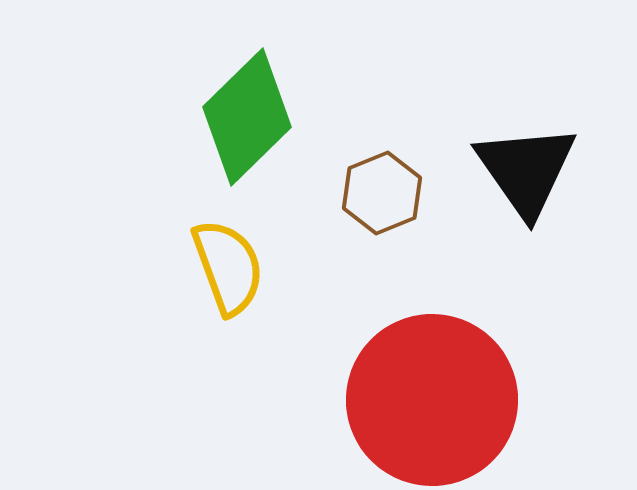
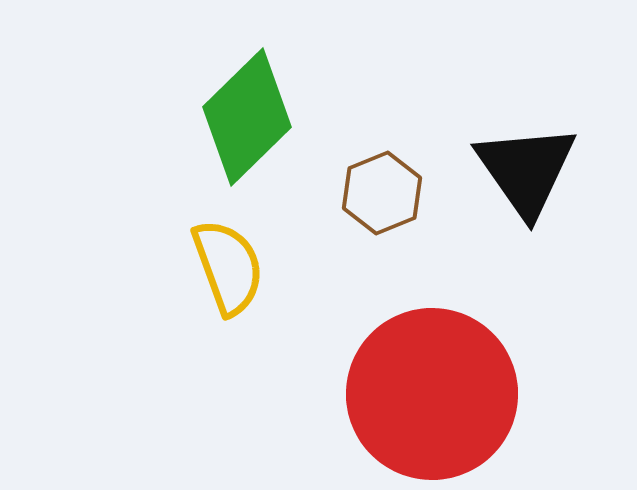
red circle: moved 6 px up
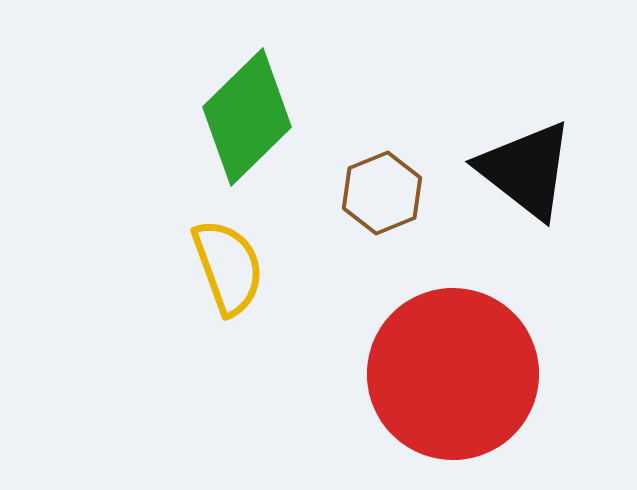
black triangle: rotated 17 degrees counterclockwise
red circle: moved 21 px right, 20 px up
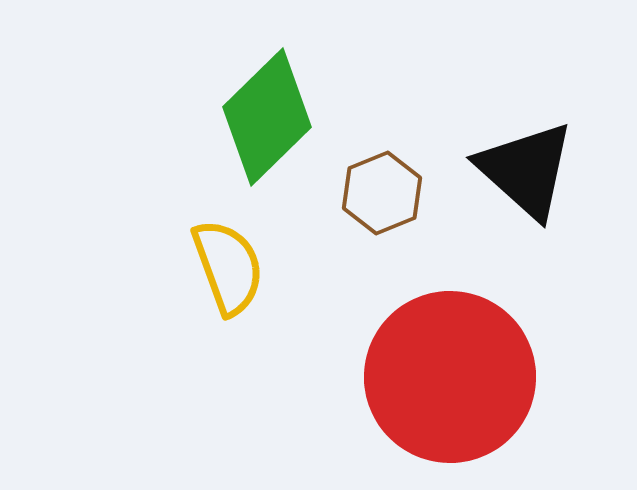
green diamond: moved 20 px right
black triangle: rotated 4 degrees clockwise
red circle: moved 3 px left, 3 px down
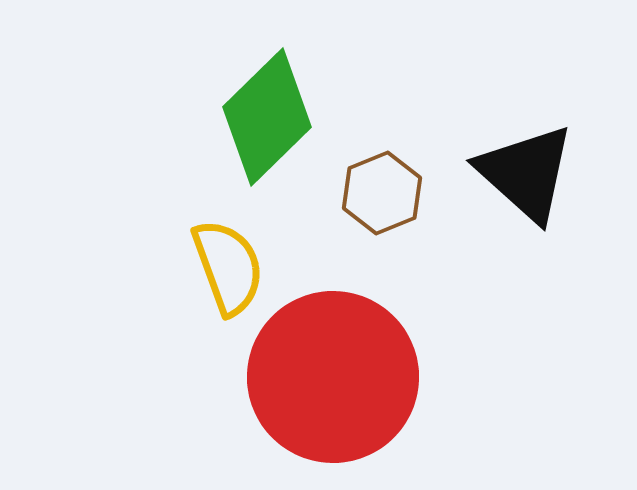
black triangle: moved 3 px down
red circle: moved 117 px left
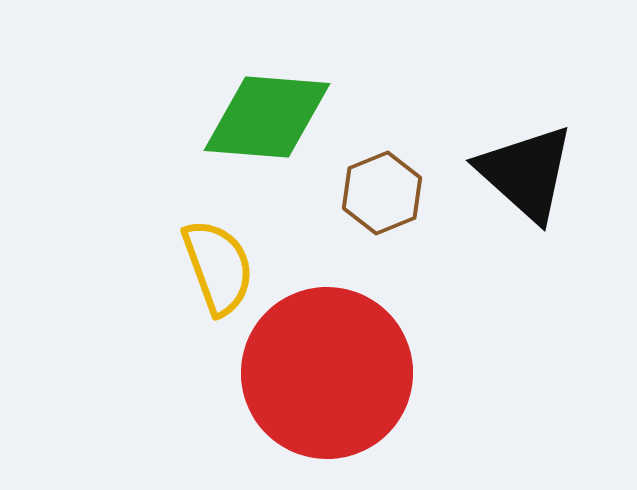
green diamond: rotated 49 degrees clockwise
yellow semicircle: moved 10 px left
red circle: moved 6 px left, 4 px up
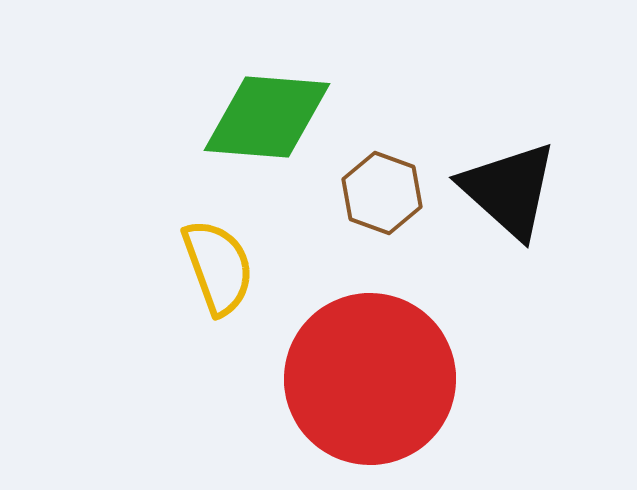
black triangle: moved 17 px left, 17 px down
brown hexagon: rotated 18 degrees counterclockwise
red circle: moved 43 px right, 6 px down
